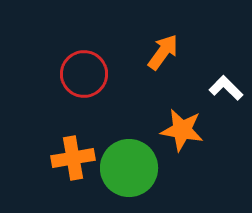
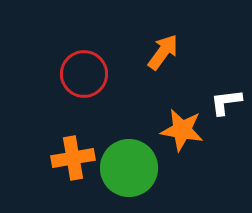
white L-shape: moved 14 px down; rotated 52 degrees counterclockwise
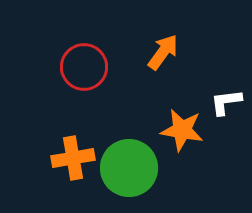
red circle: moved 7 px up
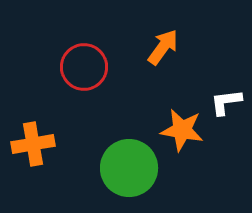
orange arrow: moved 5 px up
orange cross: moved 40 px left, 14 px up
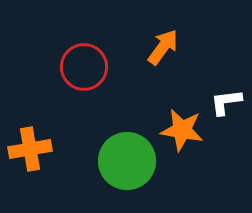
orange cross: moved 3 px left, 5 px down
green circle: moved 2 px left, 7 px up
